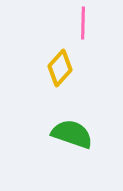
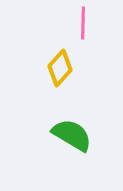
green semicircle: moved 1 px down; rotated 12 degrees clockwise
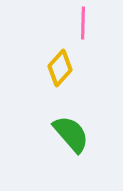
green semicircle: moved 1 px left, 1 px up; rotated 18 degrees clockwise
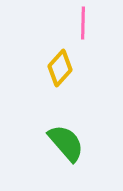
green semicircle: moved 5 px left, 9 px down
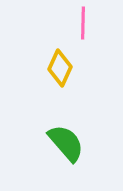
yellow diamond: rotated 18 degrees counterclockwise
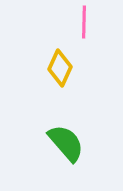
pink line: moved 1 px right, 1 px up
